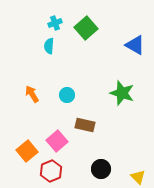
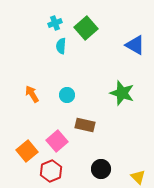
cyan semicircle: moved 12 px right
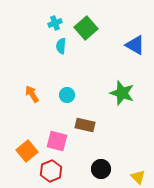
pink square: rotated 35 degrees counterclockwise
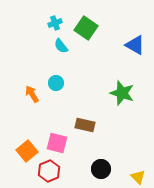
green square: rotated 15 degrees counterclockwise
cyan semicircle: rotated 42 degrees counterclockwise
cyan circle: moved 11 px left, 12 px up
pink square: moved 2 px down
red hexagon: moved 2 px left
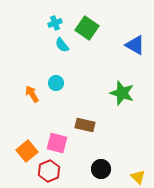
green square: moved 1 px right
cyan semicircle: moved 1 px right, 1 px up
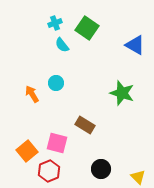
brown rectangle: rotated 18 degrees clockwise
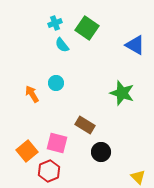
black circle: moved 17 px up
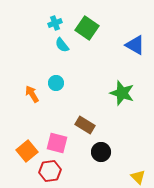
red hexagon: moved 1 px right; rotated 15 degrees clockwise
